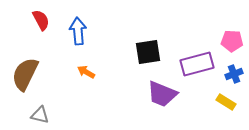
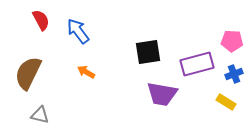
blue arrow: rotated 32 degrees counterclockwise
brown semicircle: moved 3 px right, 1 px up
purple trapezoid: rotated 12 degrees counterclockwise
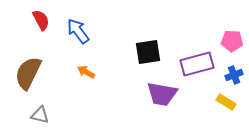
blue cross: moved 1 px down
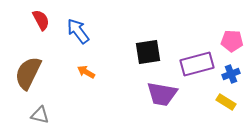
blue cross: moved 3 px left, 1 px up
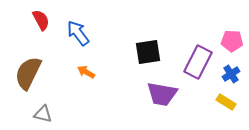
blue arrow: moved 2 px down
purple rectangle: moved 1 px right, 2 px up; rotated 48 degrees counterclockwise
blue cross: rotated 12 degrees counterclockwise
gray triangle: moved 3 px right, 1 px up
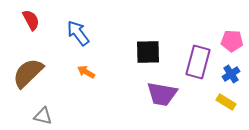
red semicircle: moved 10 px left
black square: rotated 8 degrees clockwise
purple rectangle: rotated 12 degrees counterclockwise
brown semicircle: rotated 20 degrees clockwise
gray triangle: moved 2 px down
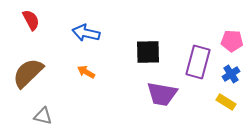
blue arrow: moved 8 px right; rotated 40 degrees counterclockwise
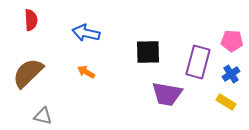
red semicircle: rotated 25 degrees clockwise
purple trapezoid: moved 5 px right
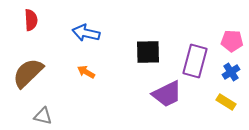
purple rectangle: moved 3 px left, 1 px up
blue cross: moved 2 px up
purple trapezoid: rotated 36 degrees counterclockwise
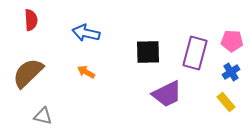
purple rectangle: moved 8 px up
yellow rectangle: rotated 18 degrees clockwise
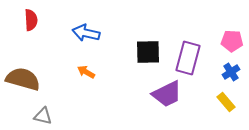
purple rectangle: moved 7 px left, 5 px down
brown semicircle: moved 5 px left, 6 px down; rotated 60 degrees clockwise
